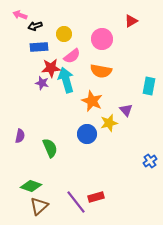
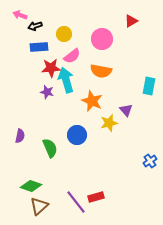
purple star: moved 5 px right, 9 px down
blue circle: moved 10 px left, 1 px down
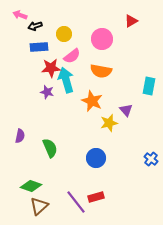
blue circle: moved 19 px right, 23 px down
blue cross: moved 1 px right, 2 px up; rotated 16 degrees counterclockwise
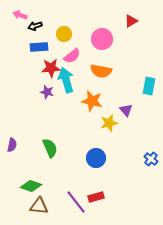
orange star: rotated 10 degrees counterclockwise
purple semicircle: moved 8 px left, 9 px down
brown triangle: rotated 48 degrees clockwise
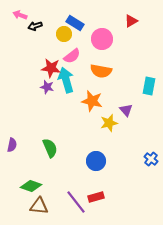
blue rectangle: moved 36 px right, 24 px up; rotated 36 degrees clockwise
red star: rotated 12 degrees clockwise
purple star: moved 5 px up
blue circle: moved 3 px down
